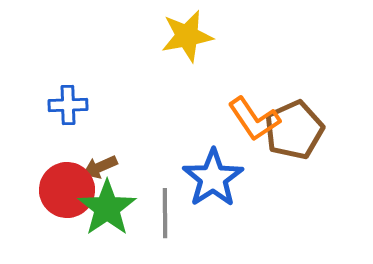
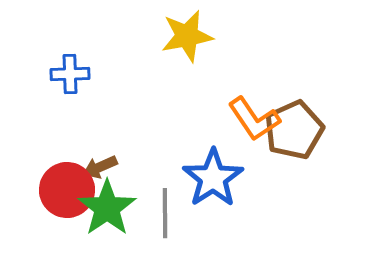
blue cross: moved 2 px right, 31 px up
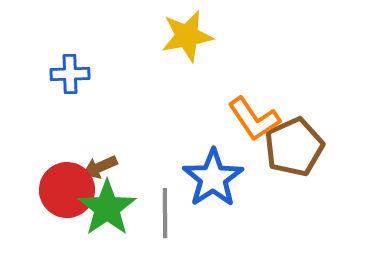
brown pentagon: moved 17 px down
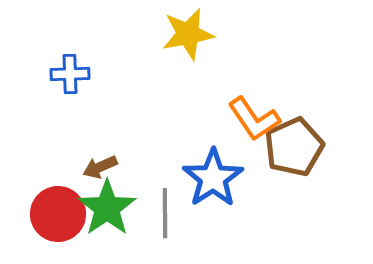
yellow star: moved 1 px right, 2 px up
red circle: moved 9 px left, 24 px down
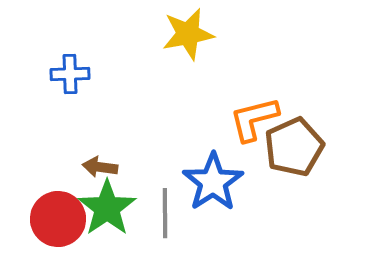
orange L-shape: rotated 110 degrees clockwise
brown arrow: rotated 32 degrees clockwise
blue star: moved 4 px down
red circle: moved 5 px down
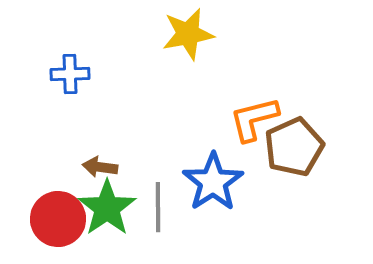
gray line: moved 7 px left, 6 px up
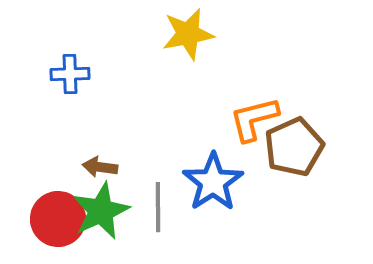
green star: moved 6 px left, 3 px down; rotated 10 degrees clockwise
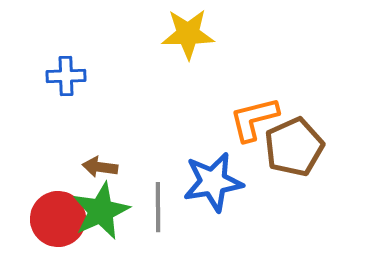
yellow star: rotated 10 degrees clockwise
blue cross: moved 4 px left, 2 px down
blue star: rotated 24 degrees clockwise
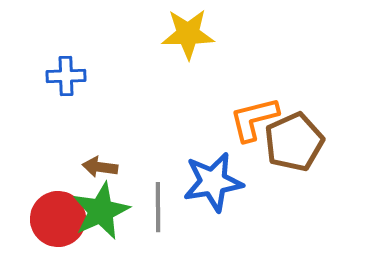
brown pentagon: moved 5 px up
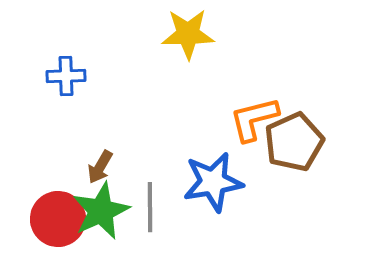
brown arrow: rotated 68 degrees counterclockwise
gray line: moved 8 px left
